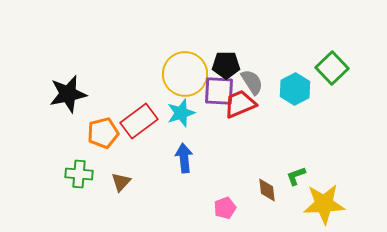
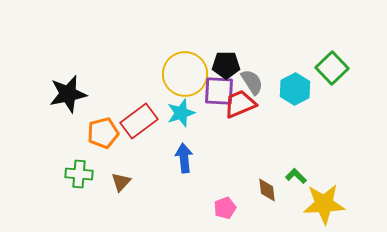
green L-shape: rotated 65 degrees clockwise
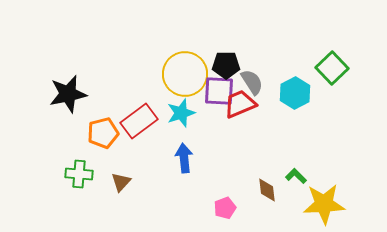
cyan hexagon: moved 4 px down
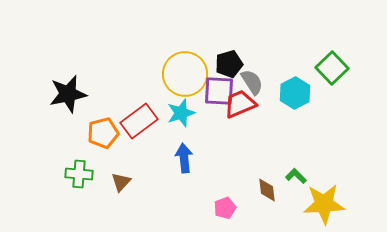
black pentagon: moved 3 px right, 1 px up; rotated 16 degrees counterclockwise
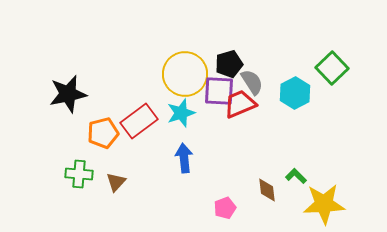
brown triangle: moved 5 px left
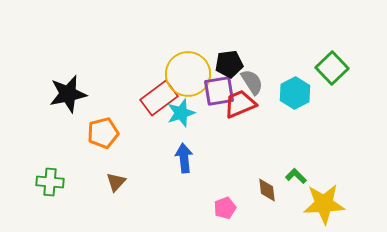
black pentagon: rotated 8 degrees clockwise
yellow circle: moved 3 px right
purple square: rotated 12 degrees counterclockwise
red rectangle: moved 20 px right, 23 px up
green cross: moved 29 px left, 8 px down
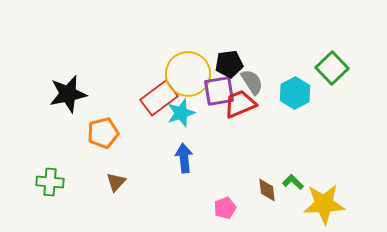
green L-shape: moved 3 px left, 6 px down
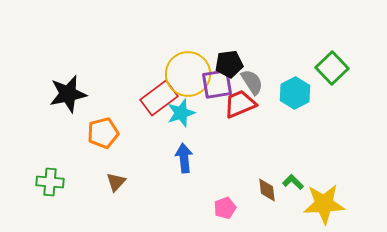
purple square: moved 2 px left, 7 px up
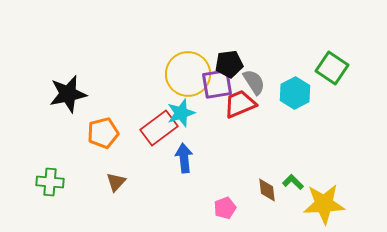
green square: rotated 12 degrees counterclockwise
gray semicircle: moved 2 px right
red rectangle: moved 30 px down
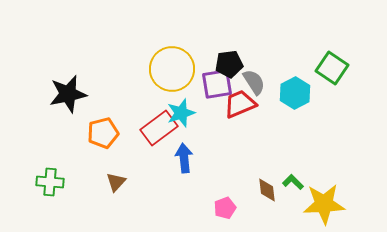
yellow circle: moved 16 px left, 5 px up
